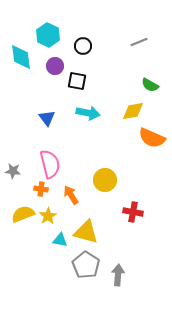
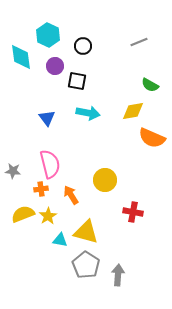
orange cross: rotated 16 degrees counterclockwise
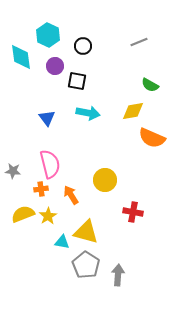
cyan triangle: moved 2 px right, 2 px down
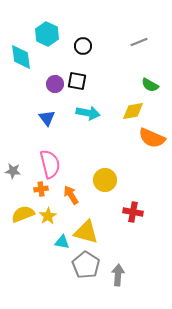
cyan hexagon: moved 1 px left, 1 px up
purple circle: moved 18 px down
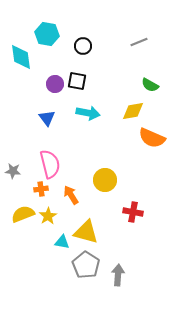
cyan hexagon: rotated 15 degrees counterclockwise
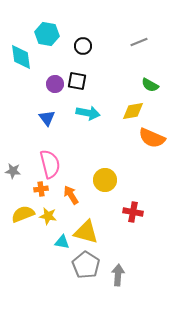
yellow star: rotated 30 degrees counterclockwise
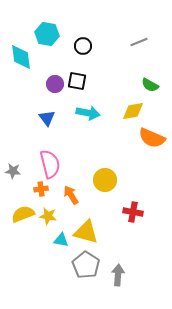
cyan triangle: moved 1 px left, 2 px up
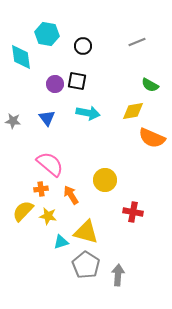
gray line: moved 2 px left
pink semicircle: rotated 36 degrees counterclockwise
gray star: moved 50 px up
yellow semicircle: moved 3 px up; rotated 25 degrees counterclockwise
cyan triangle: moved 2 px down; rotated 28 degrees counterclockwise
